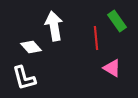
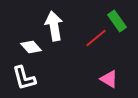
red line: rotated 55 degrees clockwise
pink triangle: moved 3 px left, 11 px down
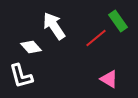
green rectangle: moved 1 px right
white arrow: rotated 24 degrees counterclockwise
white L-shape: moved 3 px left, 2 px up
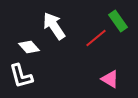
white diamond: moved 2 px left
pink triangle: moved 1 px right
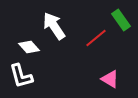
green rectangle: moved 3 px right, 1 px up
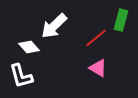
green rectangle: rotated 50 degrees clockwise
white arrow: rotated 100 degrees counterclockwise
pink triangle: moved 12 px left, 11 px up
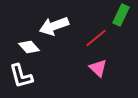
green rectangle: moved 5 px up; rotated 10 degrees clockwise
white arrow: rotated 24 degrees clockwise
pink triangle: rotated 12 degrees clockwise
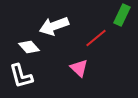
green rectangle: moved 1 px right
pink triangle: moved 19 px left
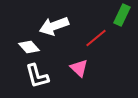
white L-shape: moved 16 px right
